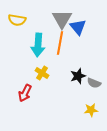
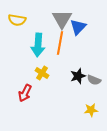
blue triangle: rotated 24 degrees clockwise
gray semicircle: moved 3 px up
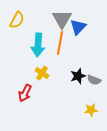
yellow semicircle: rotated 72 degrees counterclockwise
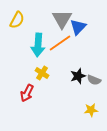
orange line: rotated 45 degrees clockwise
red arrow: moved 2 px right
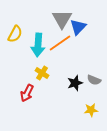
yellow semicircle: moved 2 px left, 14 px down
black star: moved 3 px left, 7 px down
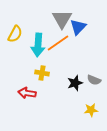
orange line: moved 2 px left
yellow cross: rotated 24 degrees counterclockwise
red arrow: rotated 72 degrees clockwise
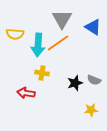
blue triangle: moved 15 px right; rotated 42 degrees counterclockwise
yellow semicircle: rotated 66 degrees clockwise
red arrow: moved 1 px left
